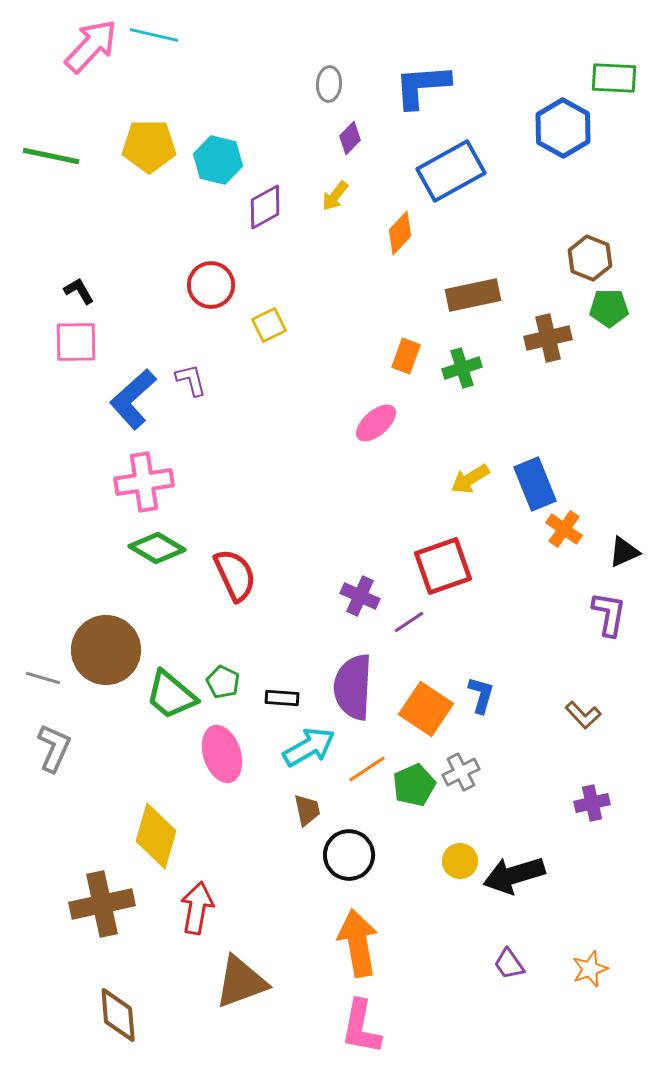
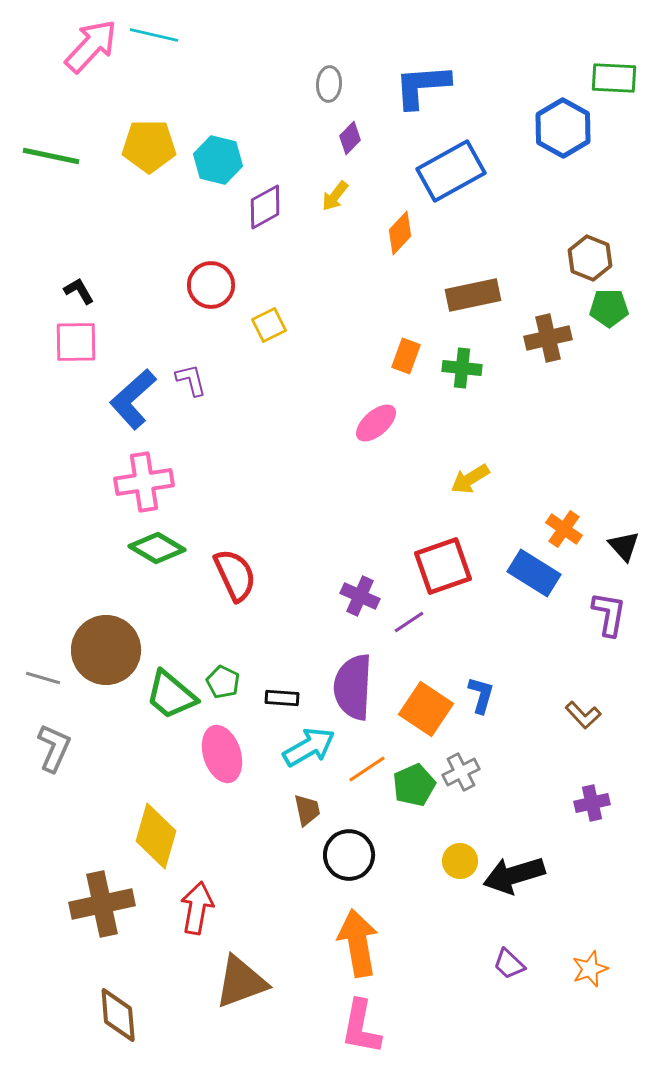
green cross at (462, 368): rotated 24 degrees clockwise
blue rectangle at (535, 484): moved 1 px left, 89 px down; rotated 36 degrees counterclockwise
black triangle at (624, 552): moved 6 px up; rotated 48 degrees counterclockwise
purple trapezoid at (509, 964): rotated 12 degrees counterclockwise
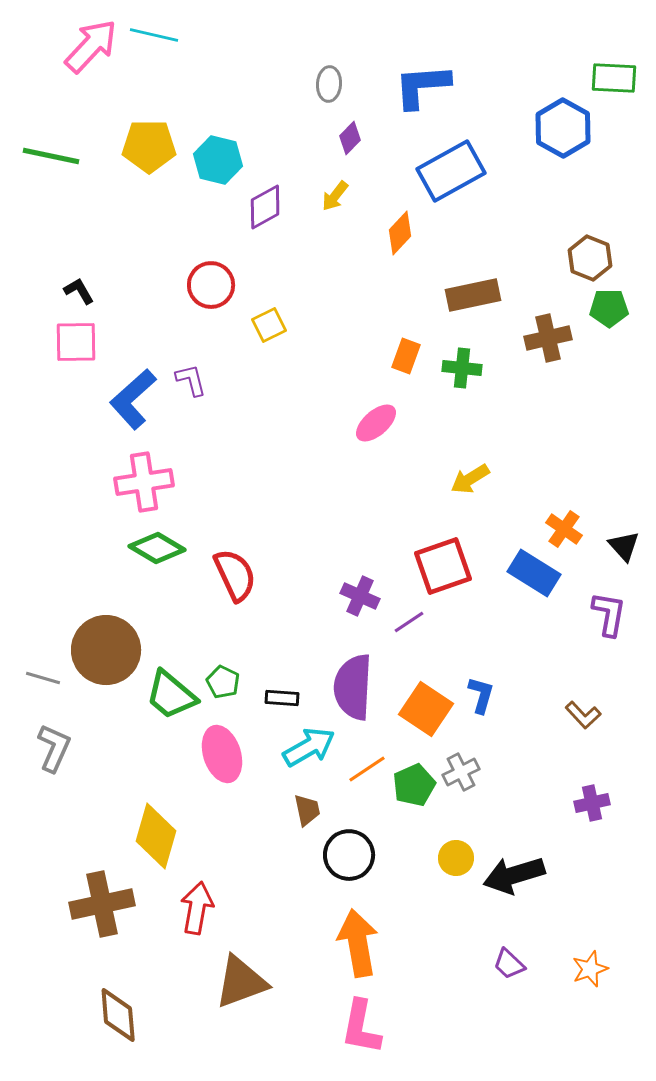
yellow circle at (460, 861): moved 4 px left, 3 px up
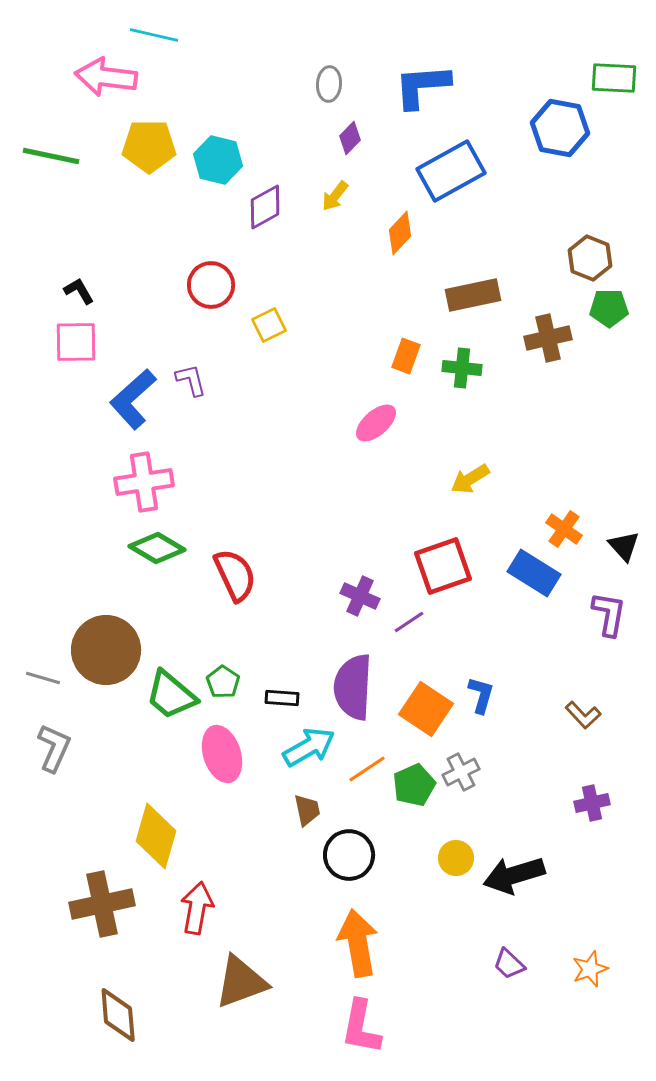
pink arrow at (91, 46): moved 15 px right, 31 px down; rotated 126 degrees counterclockwise
blue hexagon at (563, 128): moved 3 px left; rotated 18 degrees counterclockwise
green pentagon at (223, 682): rotated 8 degrees clockwise
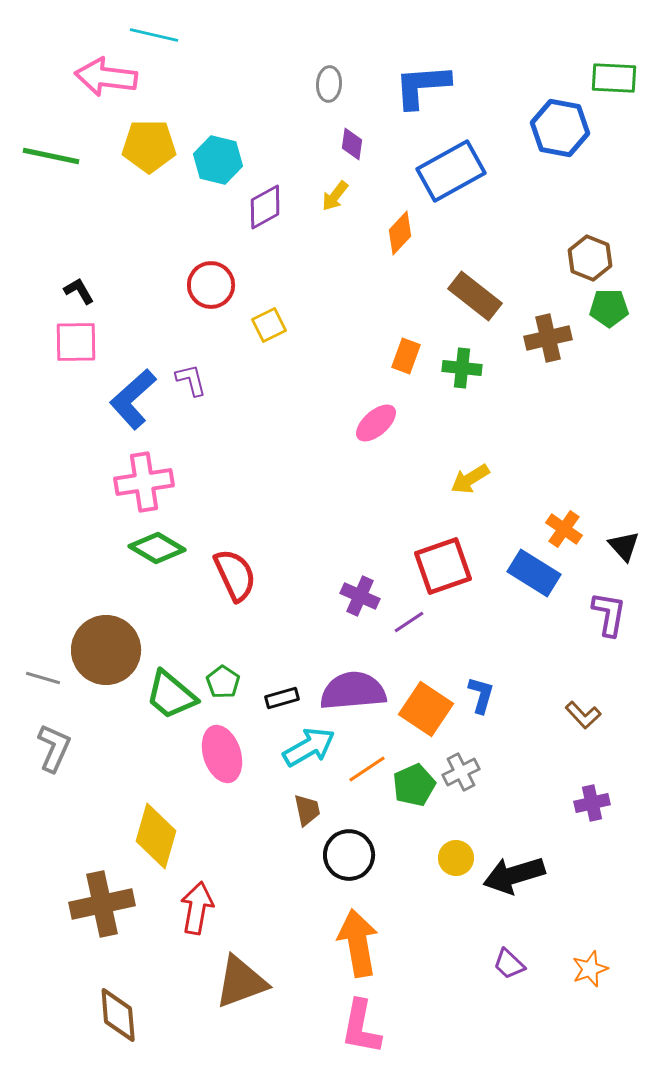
purple diamond at (350, 138): moved 2 px right, 6 px down; rotated 36 degrees counterclockwise
brown rectangle at (473, 295): moved 2 px right, 1 px down; rotated 50 degrees clockwise
purple semicircle at (353, 687): moved 4 px down; rotated 82 degrees clockwise
black rectangle at (282, 698): rotated 20 degrees counterclockwise
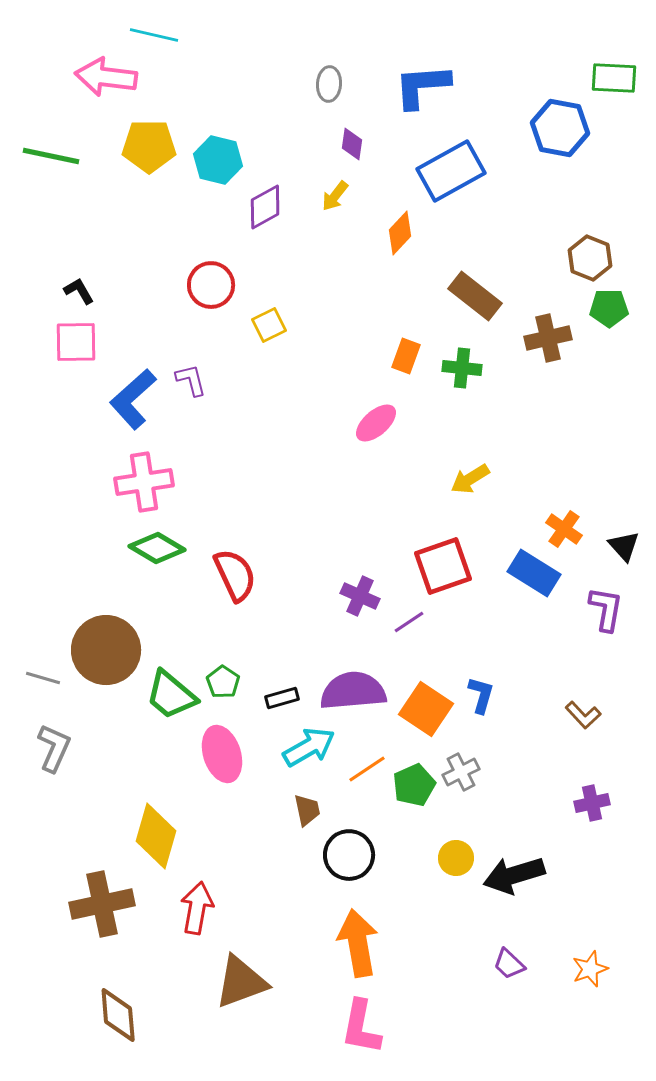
purple L-shape at (609, 614): moved 3 px left, 5 px up
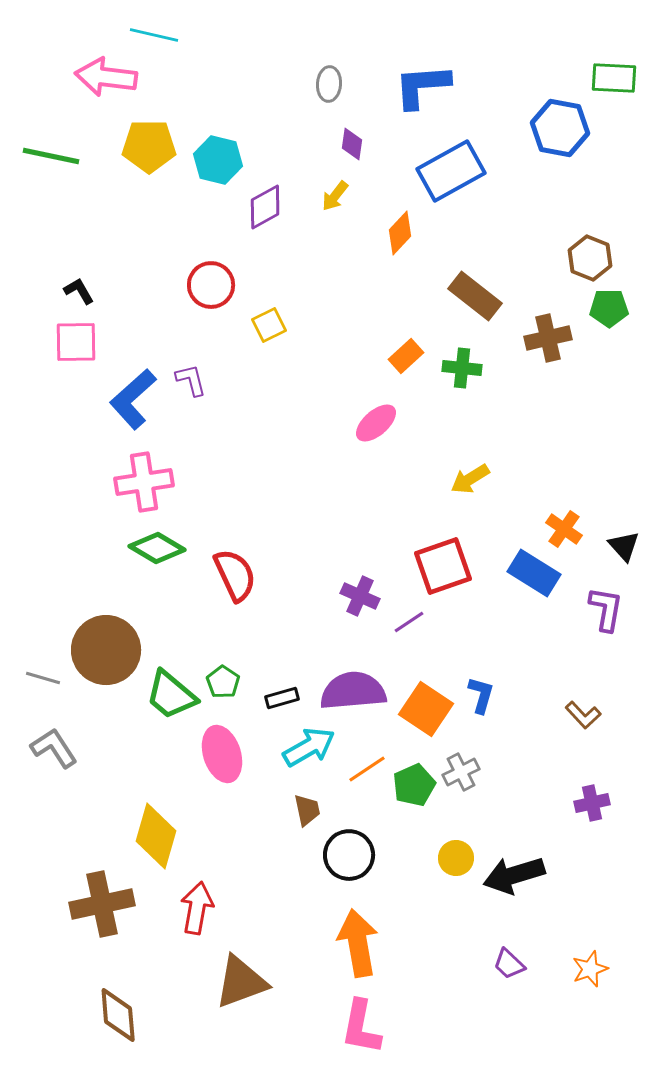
orange rectangle at (406, 356): rotated 28 degrees clockwise
gray L-shape at (54, 748): rotated 57 degrees counterclockwise
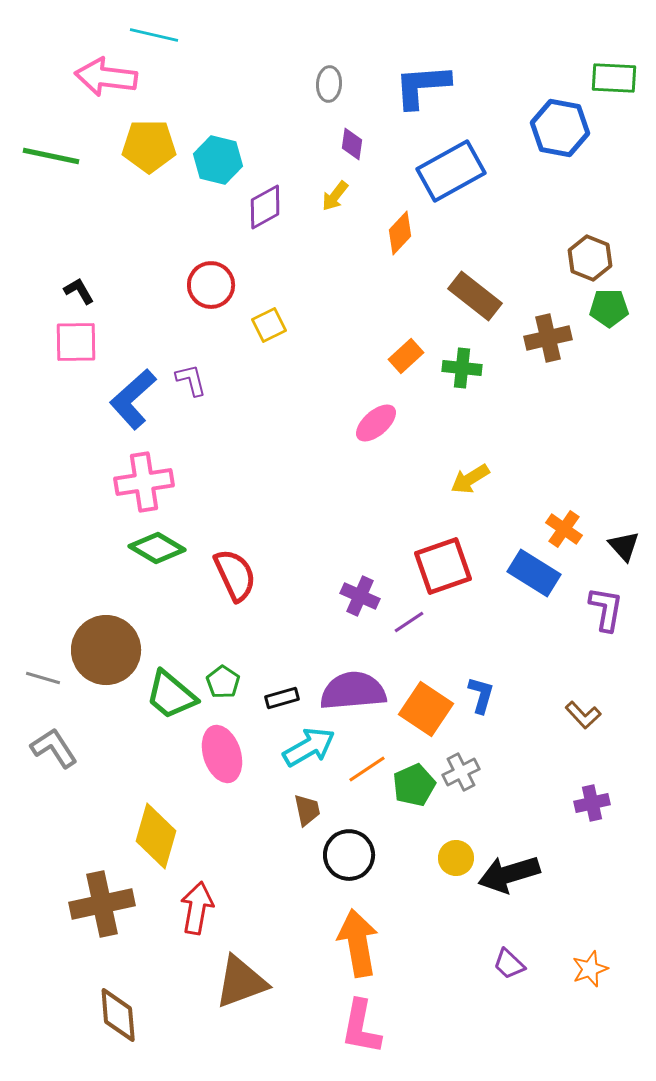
black arrow at (514, 875): moved 5 px left, 1 px up
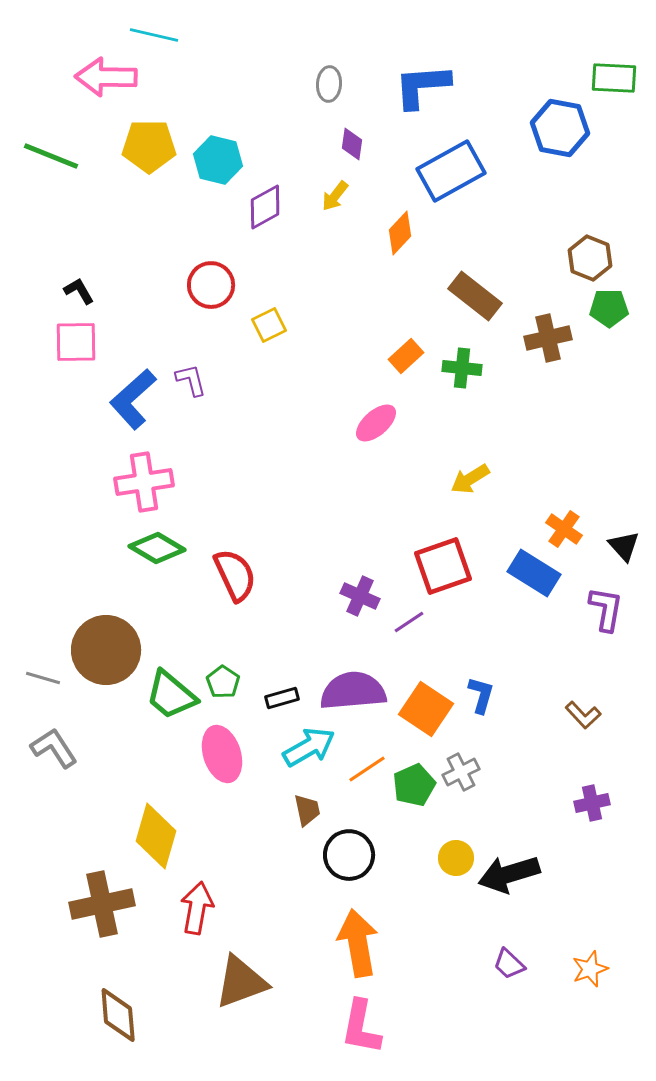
pink arrow at (106, 77): rotated 6 degrees counterclockwise
green line at (51, 156): rotated 10 degrees clockwise
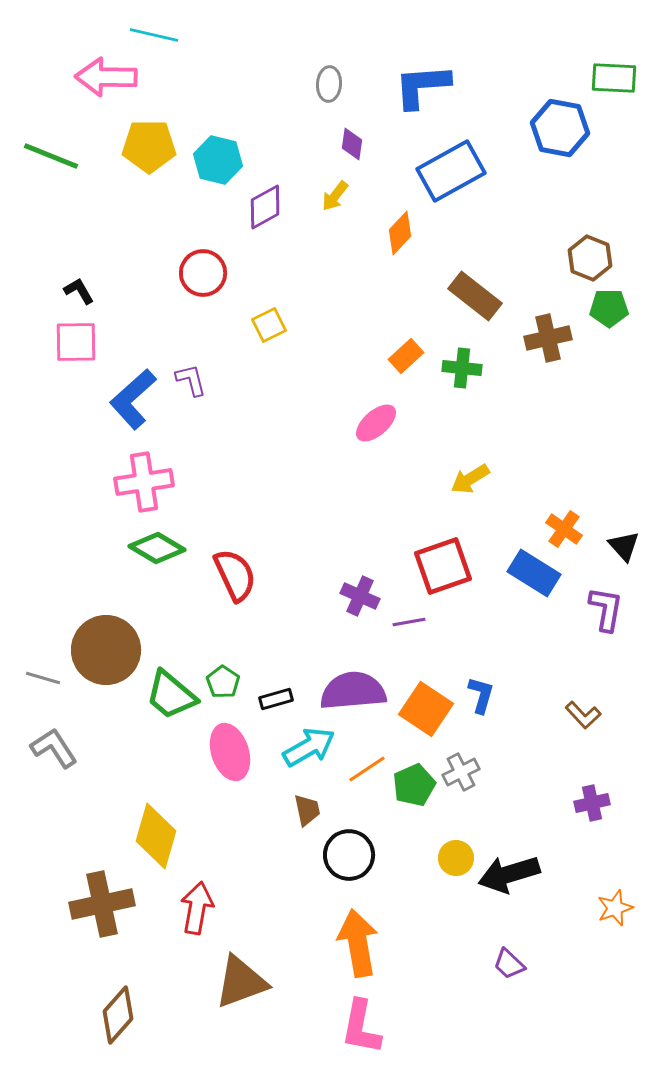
red circle at (211, 285): moved 8 px left, 12 px up
purple line at (409, 622): rotated 24 degrees clockwise
black rectangle at (282, 698): moved 6 px left, 1 px down
pink ellipse at (222, 754): moved 8 px right, 2 px up
orange star at (590, 969): moved 25 px right, 61 px up
brown diamond at (118, 1015): rotated 46 degrees clockwise
